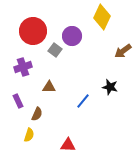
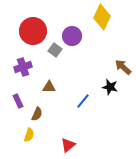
brown arrow: moved 16 px down; rotated 78 degrees clockwise
red triangle: rotated 42 degrees counterclockwise
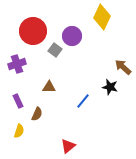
purple cross: moved 6 px left, 3 px up
yellow semicircle: moved 10 px left, 4 px up
red triangle: moved 1 px down
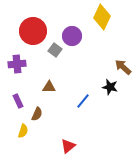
purple cross: rotated 12 degrees clockwise
yellow semicircle: moved 4 px right
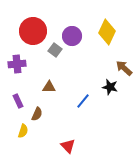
yellow diamond: moved 5 px right, 15 px down
brown arrow: moved 1 px right, 1 px down
red triangle: rotated 35 degrees counterclockwise
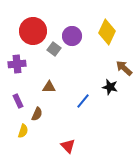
gray square: moved 1 px left, 1 px up
